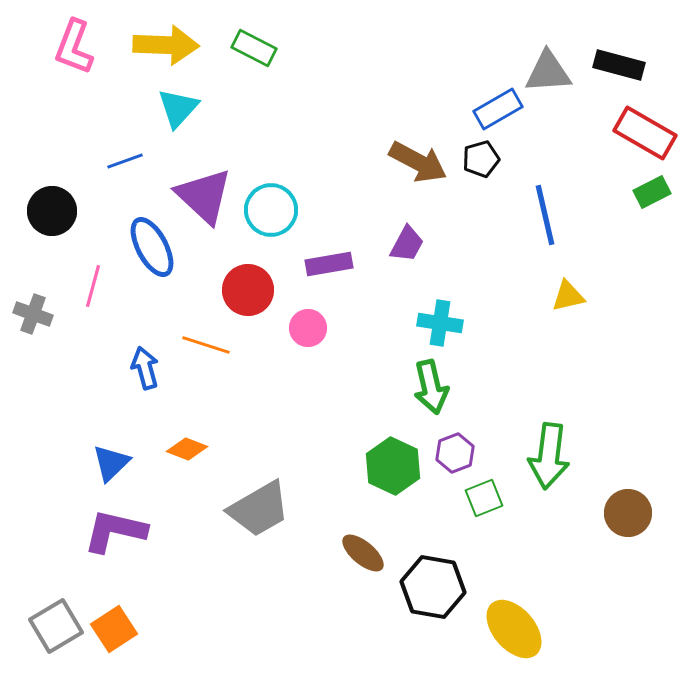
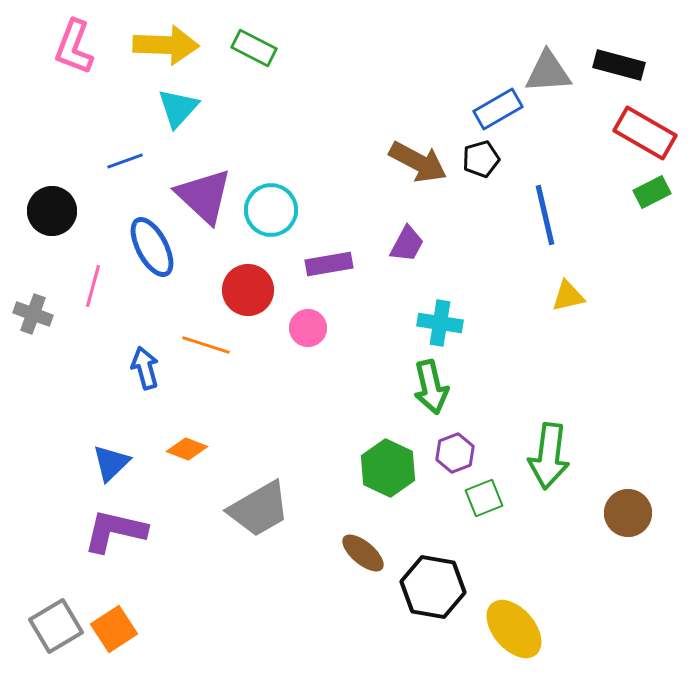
green hexagon at (393, 466): moved 5 px left, 2 px down
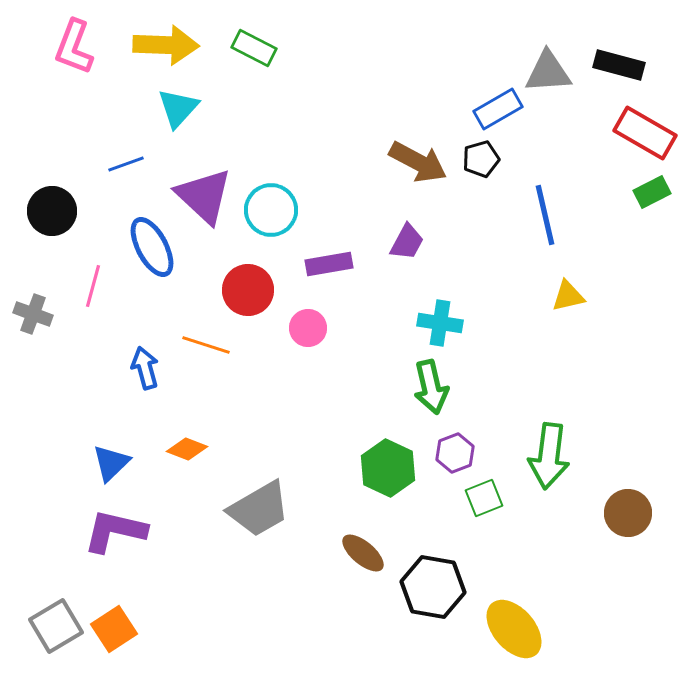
blue line at (125, 161): moved 1 px right, 3 px down
purple trapezoid at (407, 244): moved 2 px up
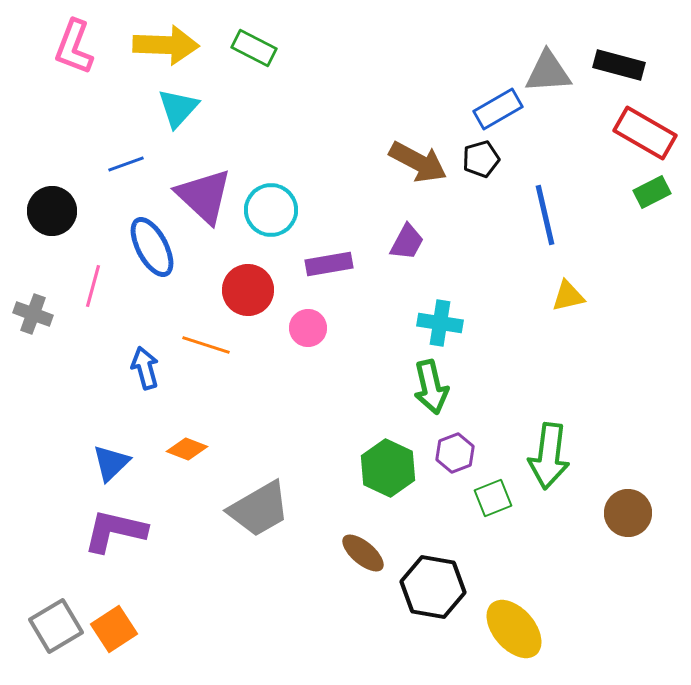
green square at (484, 498): moved 9 px right
